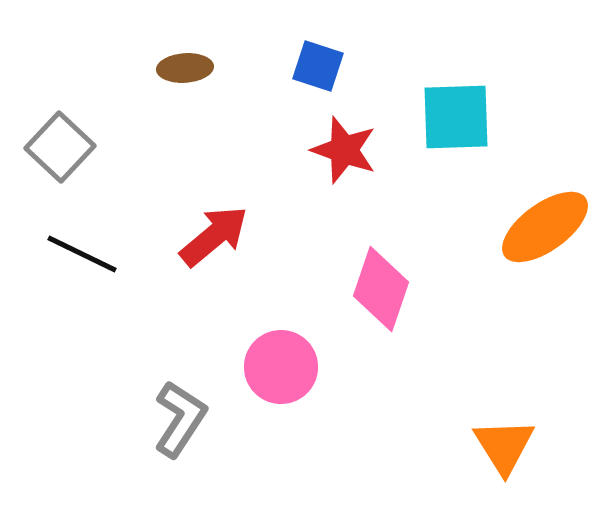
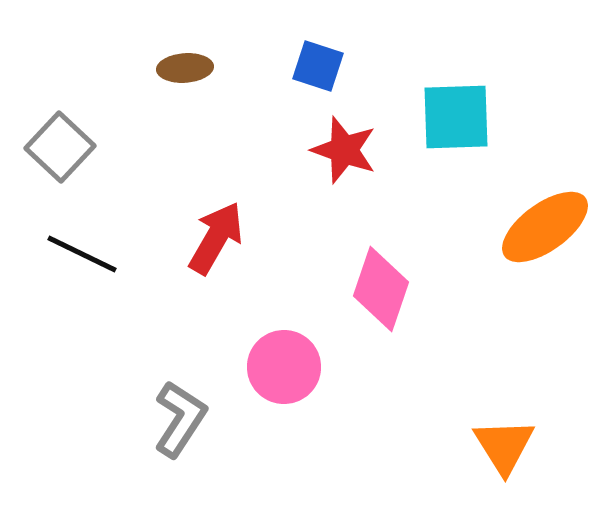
red arrow: moved 2 px right, 2 px down; rotated 20 degrees counterclockwise
pink circle: moved 3 px right
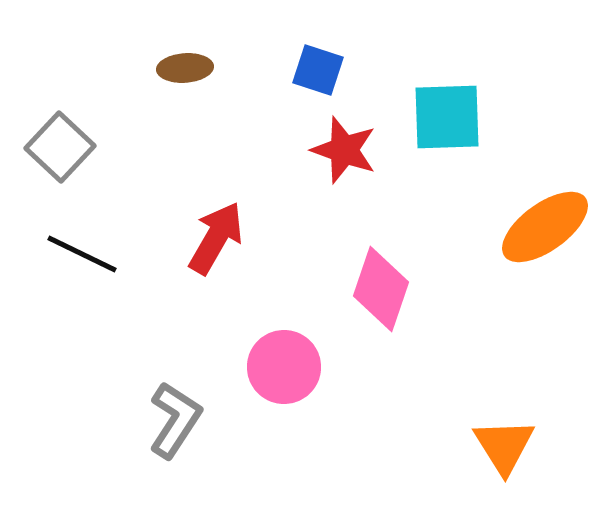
blue square: moved 4 px down
cyan square: moved 9 px left
gray L-shape: moved 5 px left, 1 px down
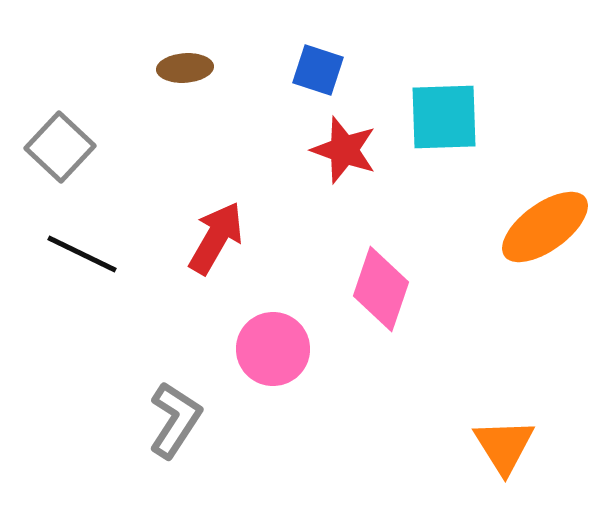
cyan square: moved 3 px left
pink circle: moved 11 px left, 18 px up
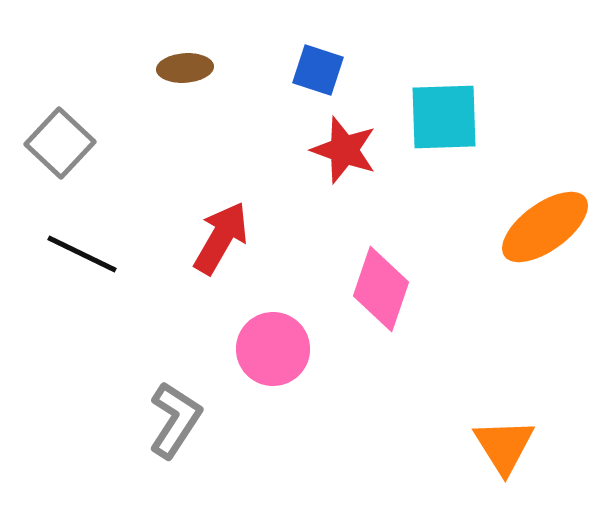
gray square: moved 4 px up
red arrow: moved 5 px right
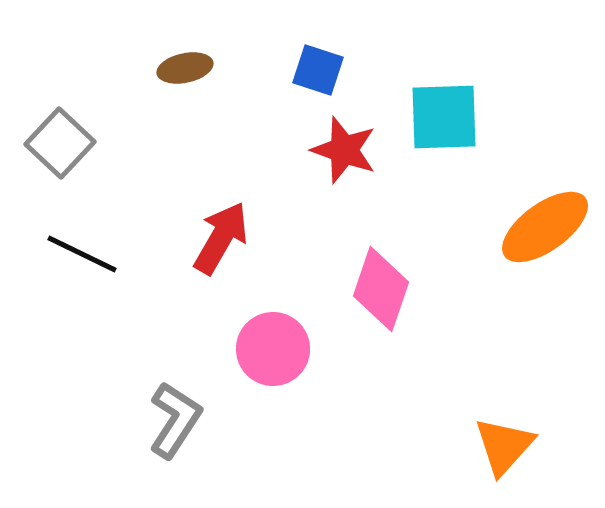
brown ellipse: rotated 8 degrees counterclockwise
orange triangle: rotated 14 degrees clockwise
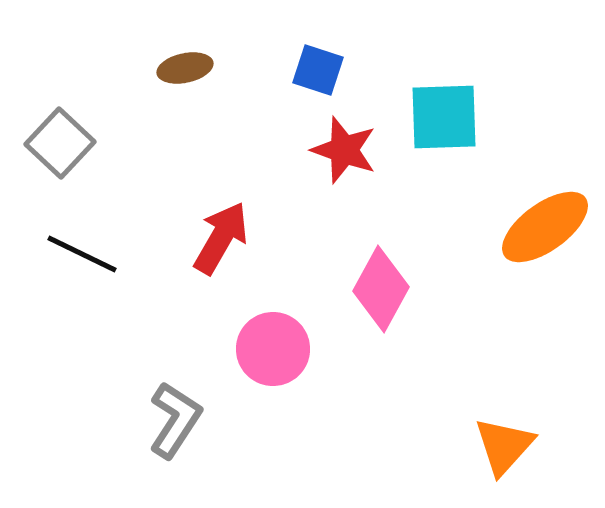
pink diamond: rotated 10 degrees clockwise
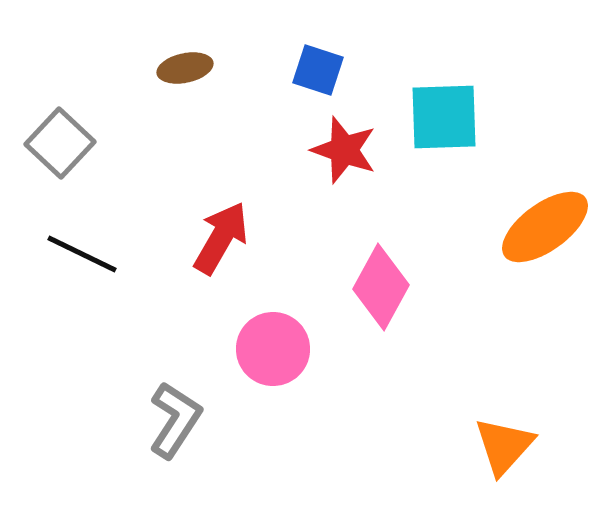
pink diamond: moved 2 px up
